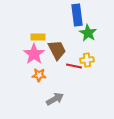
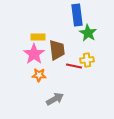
brown trapezoid: rotated 20 degrees clockwise
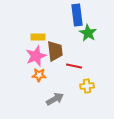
brown trapezoid: moved 2 px left, 1 px down
pink star: moved 2 px right, 2 px down; rotated 15 degrees clockwise
yellow cross: moved 26 px down
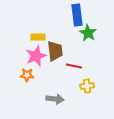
orange star: moved 12 px left
gray arrow: rotated 36 degrees clockwise
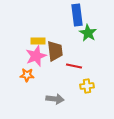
yellow rectangle: moved 4 px down
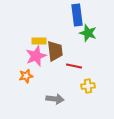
green star: rotated 12 degrees counterclockwise
yellow rectangle: moved 1 px right
orange star: moved 1 px left, 1 px down; rotated 16 degrees counterclockwise
yellow cross: moved 1 px right
